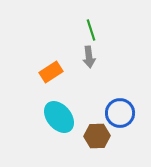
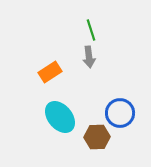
orange rectangle: moved 1 px left
cyan ellipse: moved 1 px right
brown hexagon: moved 1 px down
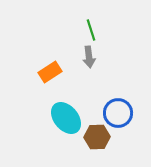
blue circle: moved 2 px left
cyan ellipse: moved 6 px right, 1 px down
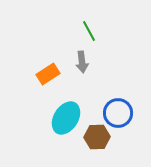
green line: moved 2 px left, 1 px down; rotated 10 degrees counterclockwise
gray arrow: moved 7 px left, 5 px down
orange rectangle: moved 2 px left, 2 px down
cyan ellipse: rotated 72 degrees clockwise
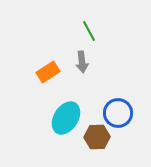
orange rectangle: moved 2 px up
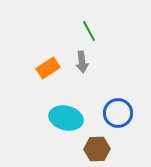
orange rectangle: moved 4 px up
cyan ellipse: rotated 72 degrees clockwise
brown hexagon: moved 12 px down
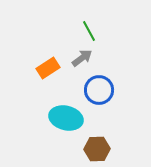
gray arrow: moved 4 px up; rotated 120 degrees counterclockwise
blue circle: moved 19 px left, 23 px up
